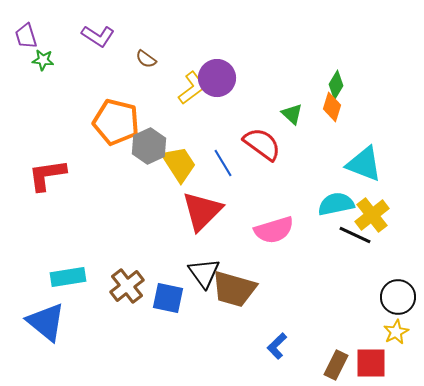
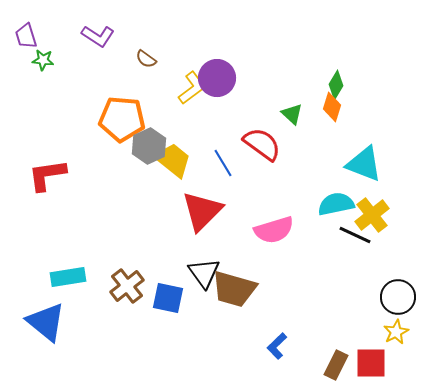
orange pentagon: moved 6 px right, 3 px up; rotated 9 degrees counterclockwise
yellow trapezoid: moved 6 px left, 4 px up; rotated 18 degrees counterclockwise
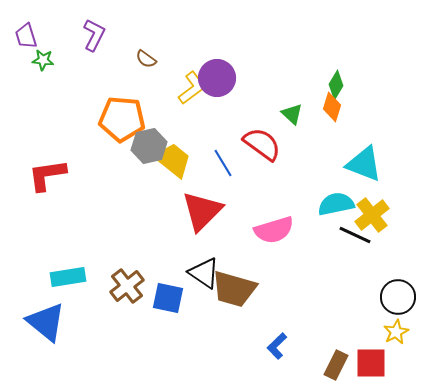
purple L-shape: moved 4 px left, 1 px up; rotated 96 degrees counterclockwise
gray hexagon: rotated 12 degrees clockwise
black triangle: rotated 20 degrees counterclockwise
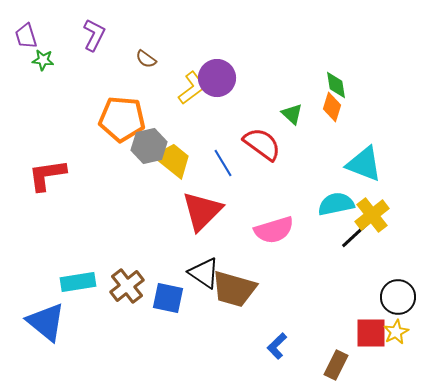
green diamond: rotated 40 degrees counterclockwise
black line: rotated 68 degrees counterclockwise
cyan rectangle: moved 10 px right, 5 px down
red square: moved 30 px up
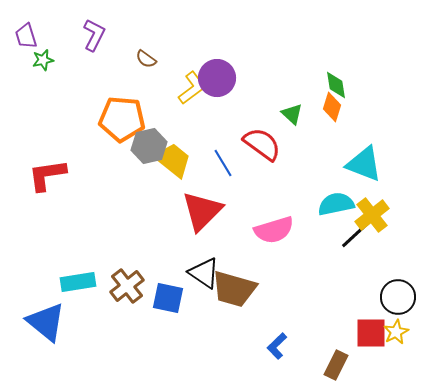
green star: rotated 20 degrees counterclockwise
